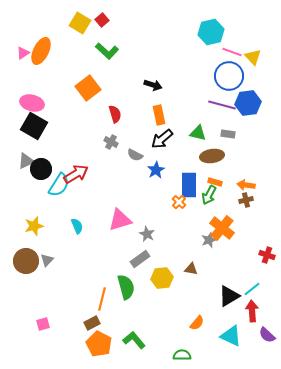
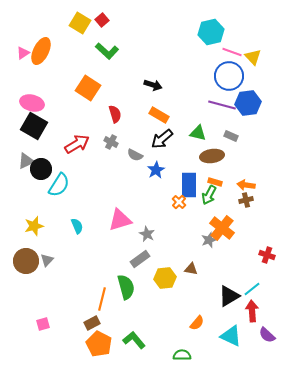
orange square at (88, 88): rotated 20 degrees counterclockwise
orange rectangle at (159, 115): rotated 48 degrees counterclockwise
gray rectangle at (228, 134): moved 3 px right, 2 px down; rotated 16 degrees clockwise
red arrow at (76, 174): moved 1 px right, 30 px up
yellow hexagon at (162, 278): moved 3 px right
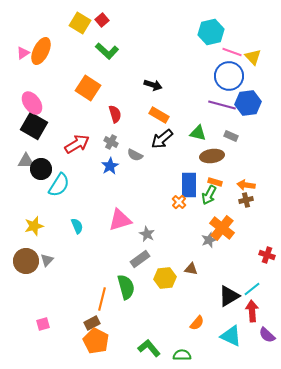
pink ellipse at (32, 103): rotated 40 degrees clockwise
gray triangle at (26, 161): rotated 24 degrees clockwise
blue star at (156, 170): moved 46 px left, 4 px up
green L-shape at (134, 340): moved 15 px right, 8 px down
orange pentagon at (99, 344): moved 3 px left, 3 px up
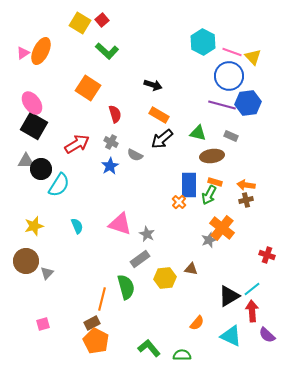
cyan hexagon at (211, 32): moved 8 px left, 10 px down; rotated 20 degrees counterclockwise
pink triangle at (120, 220): moved 4 px down; rotated 35 degrees clockwise
gray triangle at (47, 260): moved 13 px down
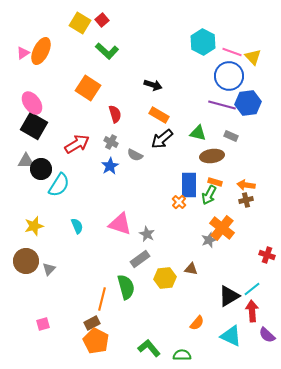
gray triangle at (47, 273): moved 2 px right, 4 px up
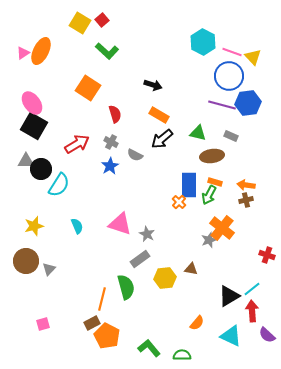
orange pentagon at (96, 341): moved 11 px right, 5 px up
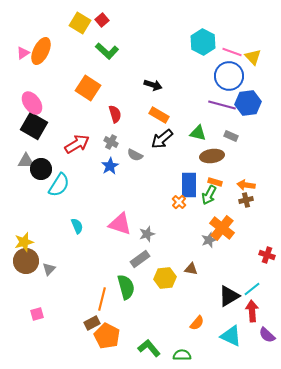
yellow star at (34, 226): moved 10 px left, 16 px down
gray star at (147, 234): rotated 28 degrees clockwise
pink square at (43, 324): moved 6 px left, 10 px up
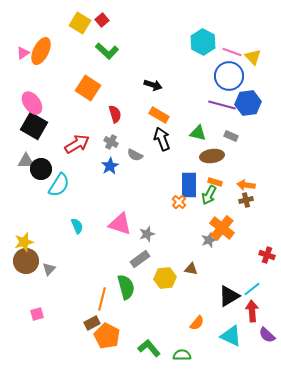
black arrow at (162, 139): rotated 110 degrees clockwise
